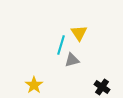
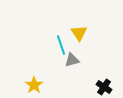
cyan line: rotated 36 degrees counterclockwise
black cross: moved 2 px right
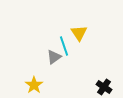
cyan line: moved 3 px right, 1 px down
gray triangle: moved 18 px left, 3 px up; rotated 21 degrees counterclockwise
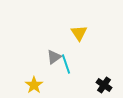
cyan line: moved 2 px right, 18 px down
black cross: moved 2 px up
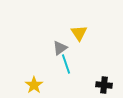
gray triangle: moved 6 px right, 9 px up
black cross: rotated 28 degrees counterclockwise
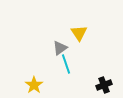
black cross: rotated 28 degrees counterclockwise
